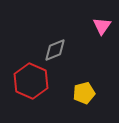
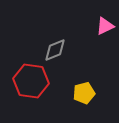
pink triangle: moved 3 px right; rotated 30 degrees clockwise
red hexagon: rotated 16 degrees counterclockwise
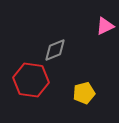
red hexagon: moved 1 px up
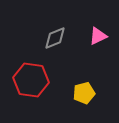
pink triangle: moved 7 px left, 10 px down
gray diamond: moved 12 px up
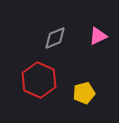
red hexagon: moved 8 px right; rotated 16 degrees clockwise
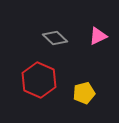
gray diamond: rotated 65 degrees clockwise
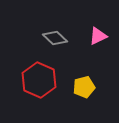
yellow pentagon: moved 6 px up
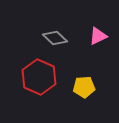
red hexagon: moved 3 px up
yellow pentagon: rotated 10 degrees clockwise
